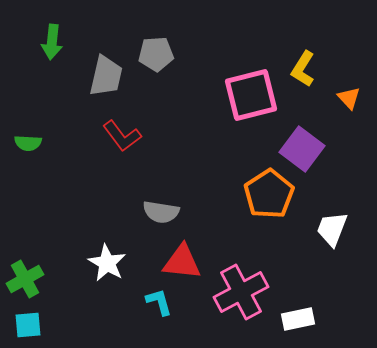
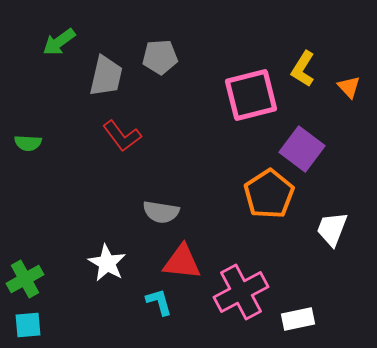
green arrow: moved 7 px right; rotated 48 degrees clockwise
gray pentagon: moved 4 px right, 3 px down
orange triangle: moved 11 px up
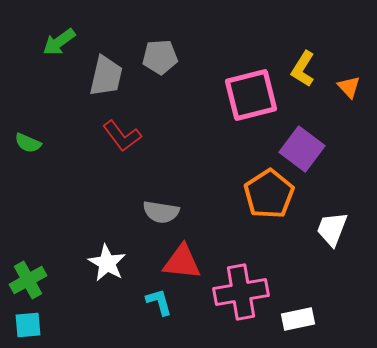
green semicircle: rotated 20 degrees clockwise
green cross: moved 3 px right, 1 px down
pink cross: rotated 18 degrees clockwise
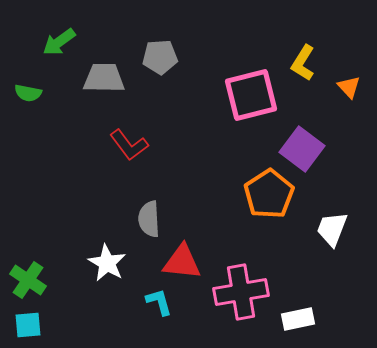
yellow L-shape: moved 6 px up
gray trapezoid: moved 2 px left, 2 px down; rotated 102 degrees counterclockwise
red L-shape: moved 7 px right, 9 px down
green semicircle: moved 50 px up; rotated 12 degrees counterclockwise
gray semicircle: moved 12 px left, 7 px down; rotated 78 degrees clockwise
green cross: rotated 27 degrees counterclockwise
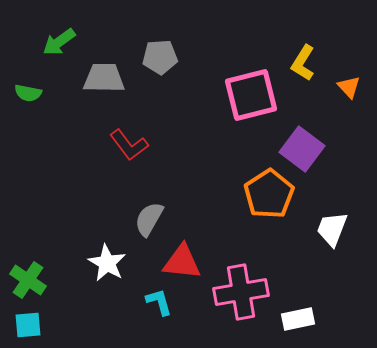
gray semicircle: rotated 33 degrees clockwise
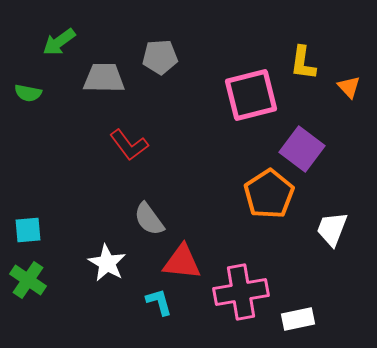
yellow L-shape: rotated 24 degrees counterclockwise
gray semicircle: rotated 66 degrees counterclockwise
cyan square: moved 95 px up
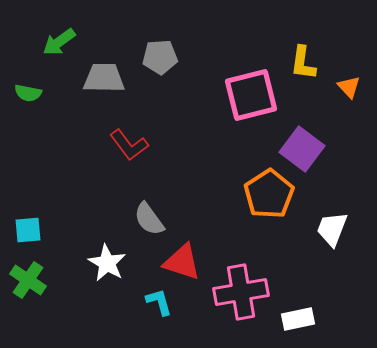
red triangle: rotated 12 degrees clockwise
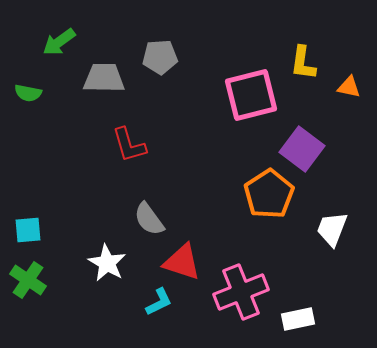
orange triangle: rotated 35 degrees counterclockwise
red L-shape: rotated 21 degrees clockwise
pink cross: rotated 12 degrees counterclockwise
cyan L-shape: rotated 80 degrees clockwise
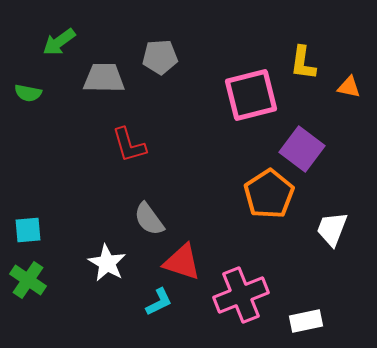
pink cross: moved 3 px down
white rectangle: moved 8 px right, 2 px down
